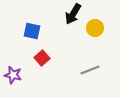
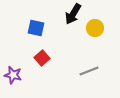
blue square: moved 4 px right, 3 px up
gray line: moved 1 px left, 1 px down
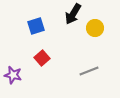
blue square: moved 2 px up; rotated 30 degrees counterclockwise
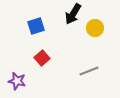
purple star: moved 4 px right, 6 px down
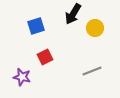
red square: moved 3 px right, 1 px up; rotated 14 degrees clockwise
gray line: moved 3 px right
purple star: moved 5 px right, 4 px up
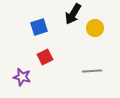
blue square: moved 3 px right, 1 px down
gray line: rotated 18 degrees clockwise
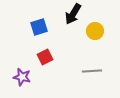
yellow circle: moved 3 px down
